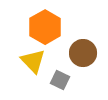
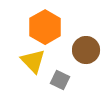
brown circle: moved 3 px right, 3 px up
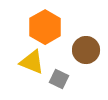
yellow triangle: moved 1 px left, 1 px down; rotated 24 degrees counterclockwise
gray square: moved 1 px left, 1 px up
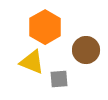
gray square: rotated 30 degrees counterclockwise
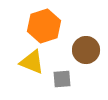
orange hexagon: moved 1 px left, 1 px up; rotated 12 degrees clockwise
gray square: moved 3 px right
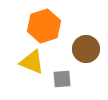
brown circle: moved 1 px up
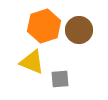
brown circle: moved 7 px left, 19 px up
gray square: moved 2 px left
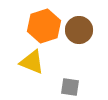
gray square: moved 10 px right, 8 px down; rotated 12 degrees clockwise
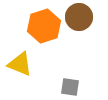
brown circle: moved 13 px up
yellow triangle: moved 12 px left, 2 px down
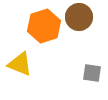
gray square: moved 22 px right, 14 px up
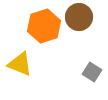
gray square: moved 1 px up; rotated 24 degrees clockwise
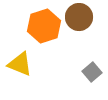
gray square: rotated 18 degrees clockwise
